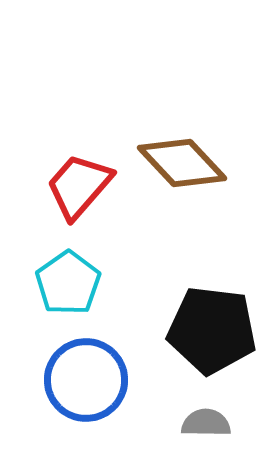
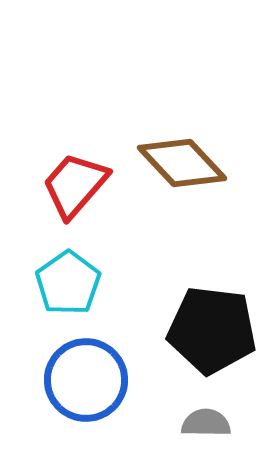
red trapezoid: moved 4 px left, 1 px up
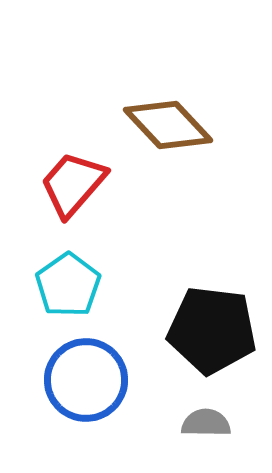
brown diamond: moved 14 px left, 38 px up
red trapezoid: moved 2 px left, 1 px up
cyan pentagon: moved 2 px down
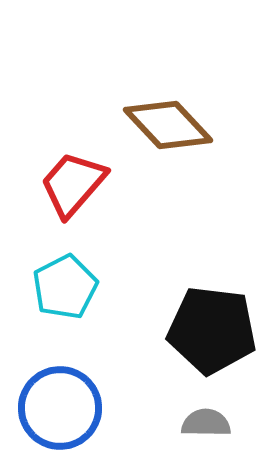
cyan pentagon: moved 3 px left, 2 px down; rotated 8 degrees clockwise
blue circle: moved 26 px left, 28 px down
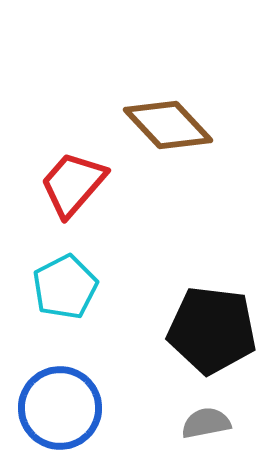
gray semicircle: rotated 12 degrees counterclockwise
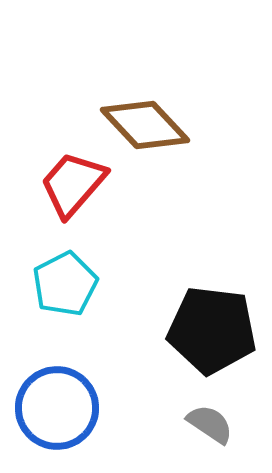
brown diamond: moved 23 px left
cyan pentagon: moved 3 px up
blue circle: moved 3 px left
gray semicircle: moved 4 px right, 1 px down; rotated 45 degrees clockwise
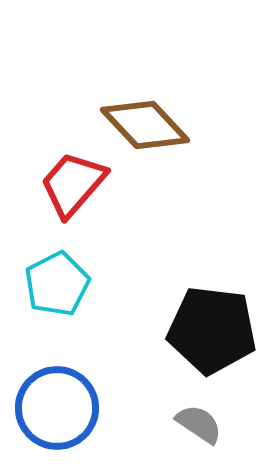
cyan pentagon: moved 8 px left
gray semicircle: moved 11 px left
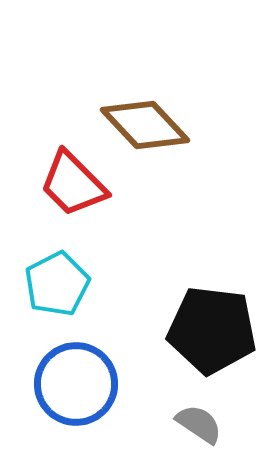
red trapezoid: rotated 86 degrees counterclockwise
blue circle: moved 19 px right, 24 px up
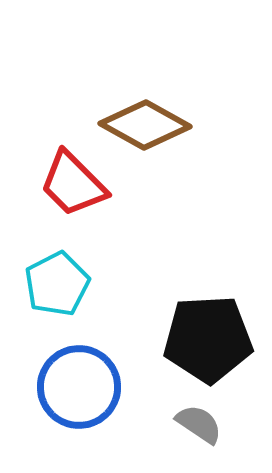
brown diamond: rotated 18 degrees counterclockwise
black pentagon: moved 4 px left, 9 px down; rotated 10 degrees counterclockwise
blue circle: moved 3 px right, 3 px down
